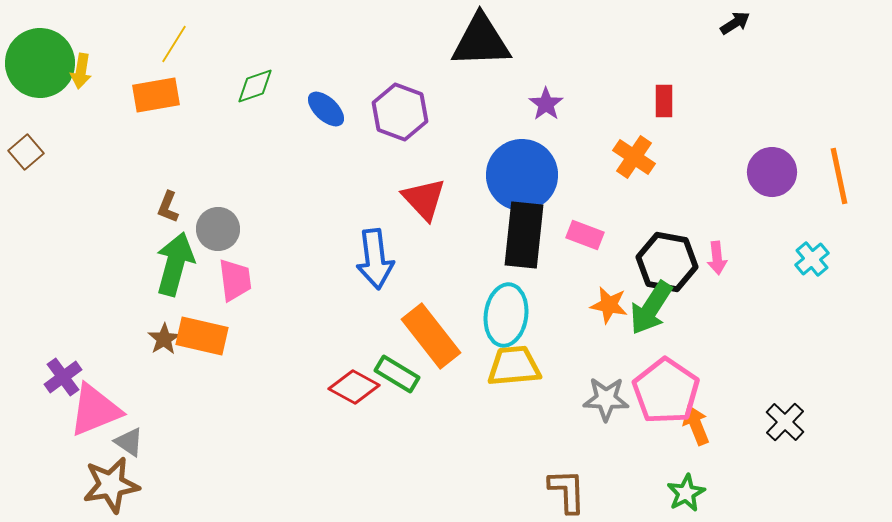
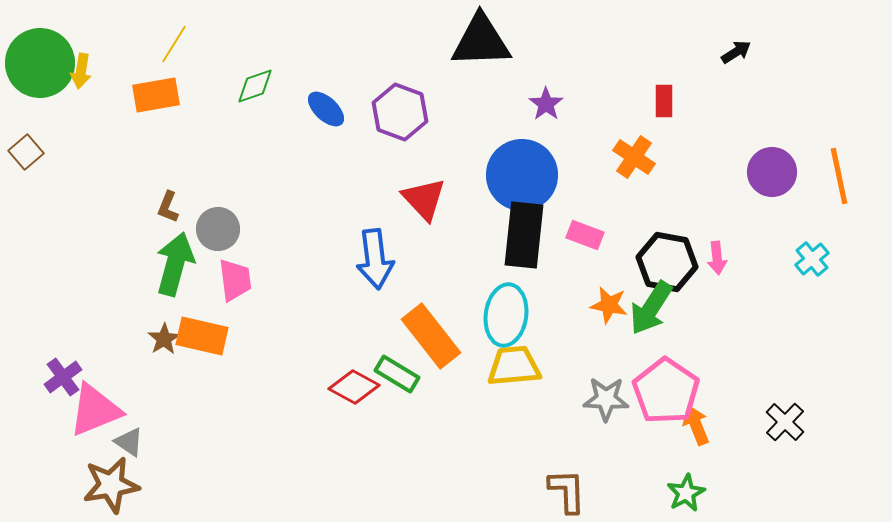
black arrow at (735, 23): moved 1 px right, 29 px down
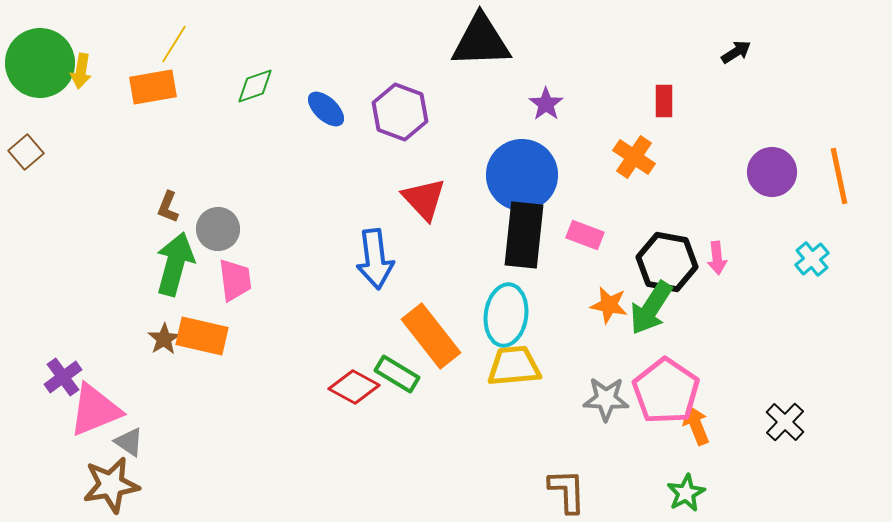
orange rectangle at (156, 95): moved 3 px left, 8 px up
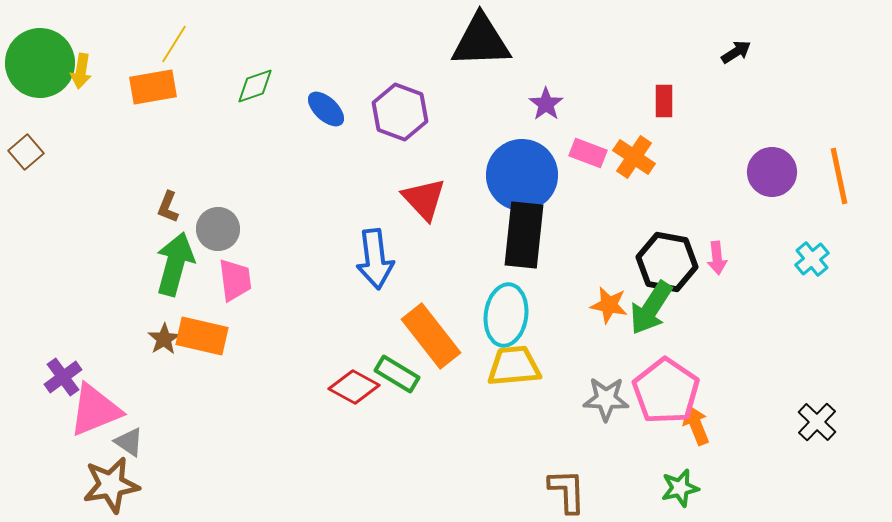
pink rectangle at (585, 235): moved 3 px right, 82 px up
black cross at (785, 422): moved 32 px right
green star at (686, 493): moved 6 px left, 5 px up; rotated 15 degrees clockwise
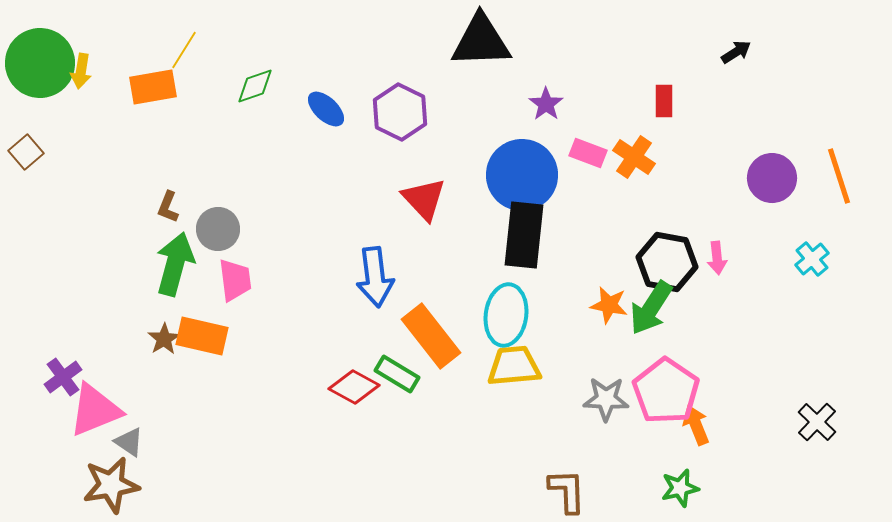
yellow line at (174, 44): moved 10 px right, 6 px down
purple hexagon at (400, 112): rotated 6 degrees clockwise
purple circle at (772, 172): moved 6 px down
orange line at (839, 176): rotated 6 degrees counterclockwise
blue arrow at (375, 259): moved 18 px down
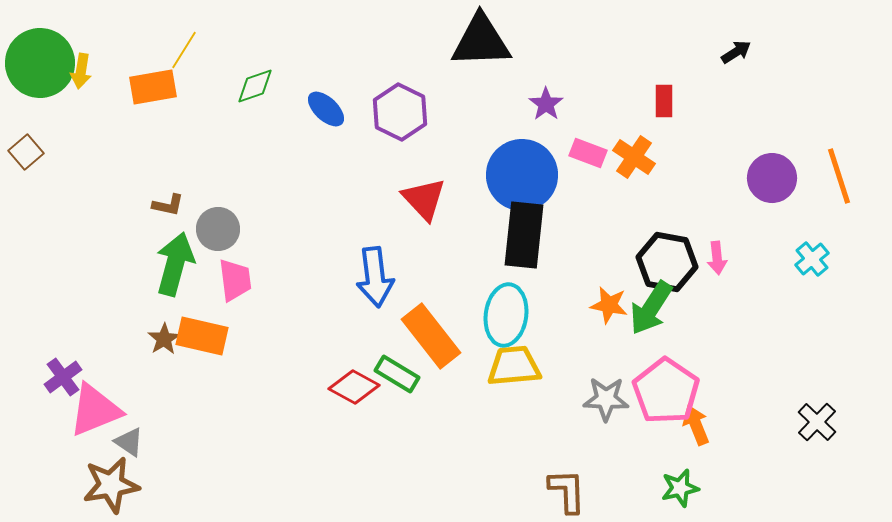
brown L-shape at (168, 207): moved 2 px up; rotated 100 degrees counterclockwise
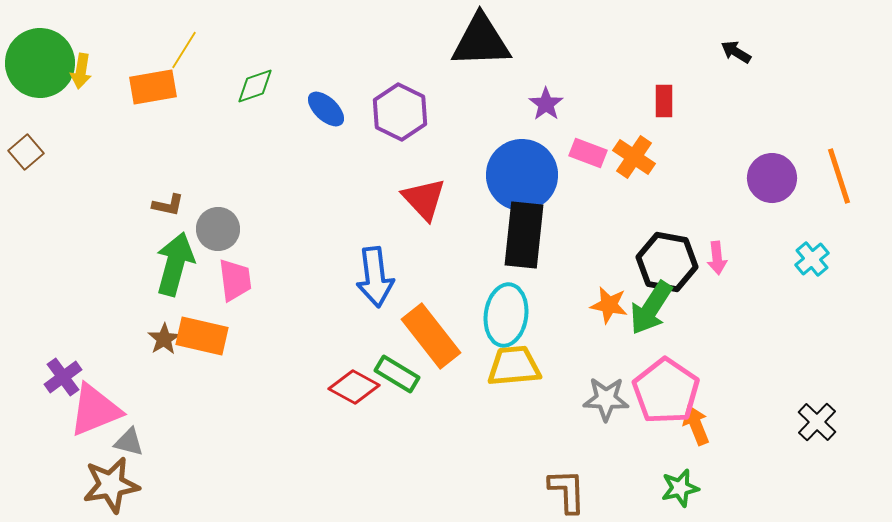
black arrow at (736, 52): rotated 116 degrees counterclockwise
gray triangle at (129, 442): rotated 20 degrees counterclockwise
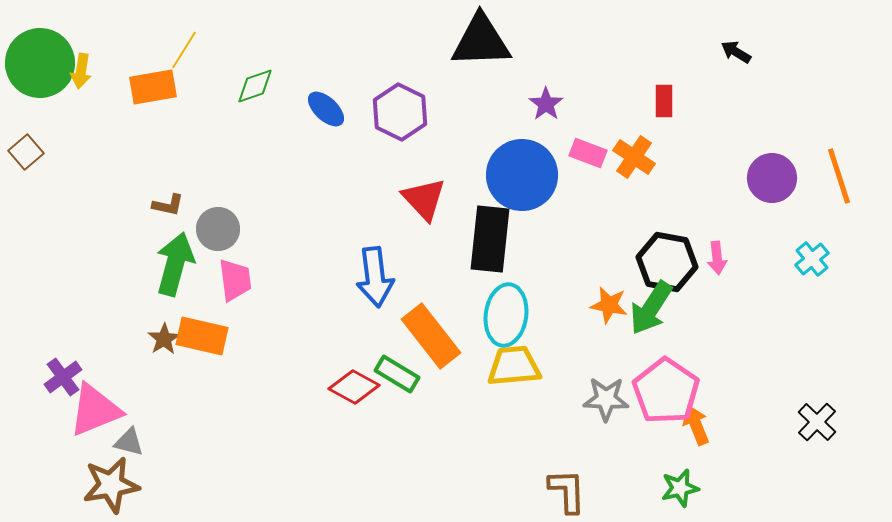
black rectangle at (524, 235): moved 34 px left, 4 px down
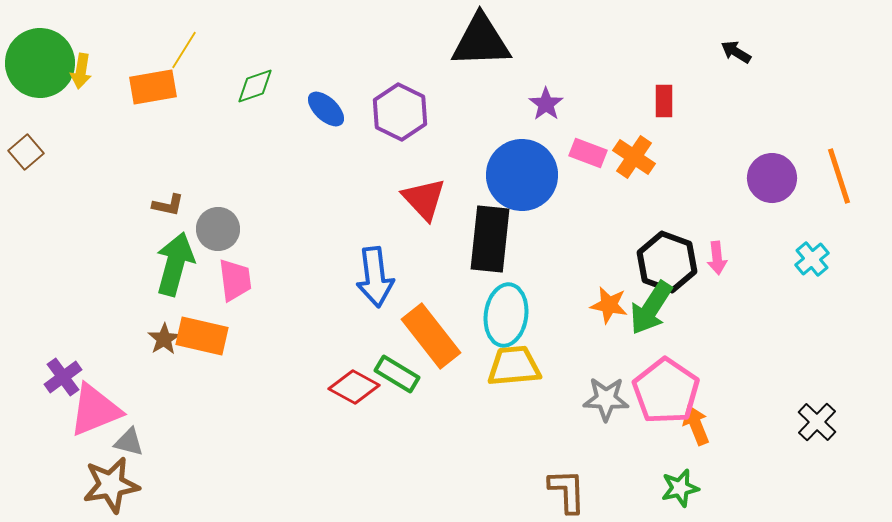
black hexagon at (667, 262): rotated 10 degrees clockwise
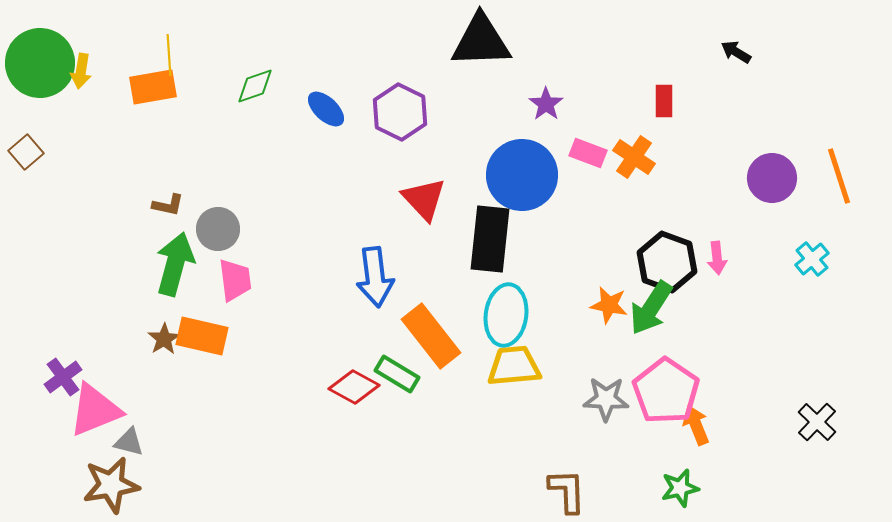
yellow line at (184, 50): moved 15 px left, 5 px down; rotated 36 degrees counterclockwise
